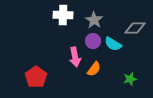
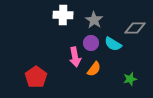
purple circle: moved 2 px left, 2 px down
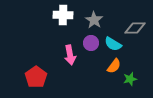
pink arrow: moved 5 px left, 2 px up
orange semicircle: moved 20 px right, 3 px up
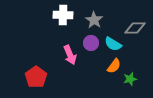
pink arrow: rotated 12 degrees counterclockwise
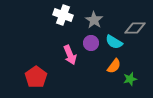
white cross: rotated 18 degrees clockwise
cyan semicircle: moved 1 px right, 2 px up
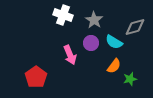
gray diamond: moved 1 px up; rotated 15 degrees counterclockwise
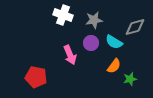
gray star: rotated 30 degrees clockwise
red pentagon: rotated 25 degrees counterclockwise
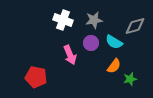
white cross: moved 5 px down
gray diamond: moved 1 px up
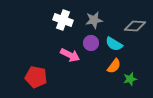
gray diamond: rotated 20 degrees clockwise
cyan semicircle: moved 2 px down
pink arrow: rotated 42 degrees counterclockwise
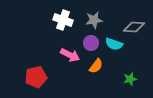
gray diamond: moved 1 px left, 1 px down
cyan semicircle: rotated 12 degrees counterclockwise
orange semicircle: moved 18 px left
red pentagon: rotated 25 degrees counterclockwise
